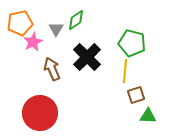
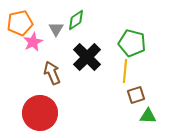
brown arrow: moved 4 px down
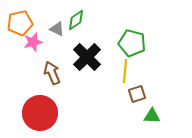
gray triangle: moved 1 px right; rotated 35 degrees counterclockwise
pink star: rotated 12 degrees clockwise
brown square: moved 1 px right, 1 px up
green triangle: moved 4 px right
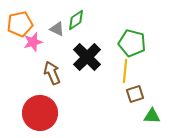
orange pentagon: moved 1 px down
brown square: moved 2 px left
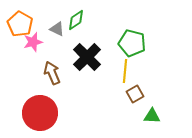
orange pentagon: rotated 30 degrees counterclockwise
brown square: rotated 12 degrees counterclockwise
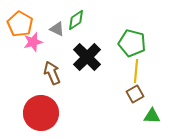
yellow line: moved 11 px right
red circle: moved 1 px right
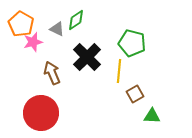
orange pentagon: moved 1 px right
yellow line: moved 17 px left
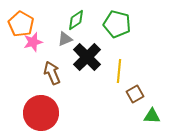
gray triangle: moved 8 px right, 10 px down; rotated 49 degrees counterclockwise
green pentagon: moved 15 px left, 19 px up
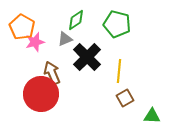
orange pentagon: moved 1 px right, 3 px down
pink star: moved 2 px right
brown square: moved 10 px left, 4 px down
red circle: moved 19 px up
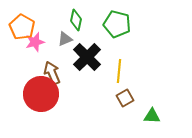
green diamond: rotated 45 degrees counterclockwise
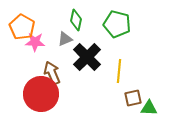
pink star: rotated 18 degrees clockwise
brown square: moved 8 px right; rotated 18 degrees clockwise
green triangle: moved 3 px left, 8 px up
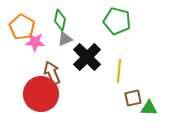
green diamond: moved 16 px left
green pentagon: moved 3 px up
